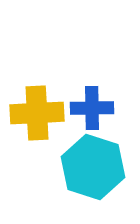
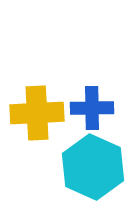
cyan hexagon: rotated 6 degrees clockwise
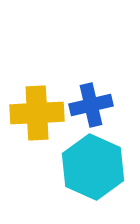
blue cross: moved 1 px left, 3 px up; rotated 12 degrees counterclockwise
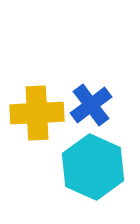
blue cross: rotated 24 degrees counterclockwise
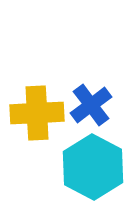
cyan hexagon: rotated 4 degrees clockwise
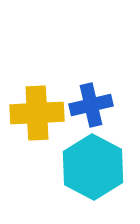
blue cross: rotated 24 degrees clockwise
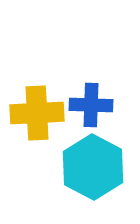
blue cross: rotated 15 degrees clockwise
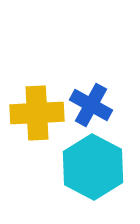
blue cross: rotated 27 degrees clockwise
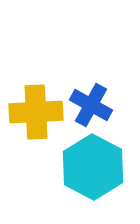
yellow cross: moved 1 px left, 1 px up
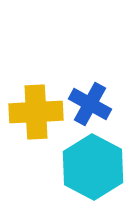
blue cross: moved 1 px left, 1 px up
